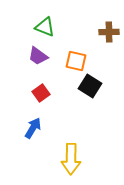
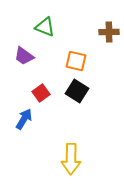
purple trapezoid: moved 14 px left
black square: moved 13 px left, 5 px down
blue arrow: moved 9 px left, 9 px up
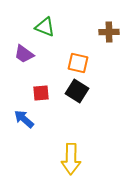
purple trapezoid: moved 2 px up
orange square: moved 2 px right, 2 px down
red square: rotated 30 degrees clockwise
blue arrow: rotated 80 degrees counterclockwise
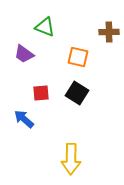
orange square: moved 6 px up
black square: moved 2 px down
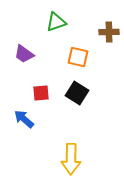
green triangle: moved 11 px right, 5 px up; rotated 40 degrees counterclockwise
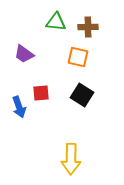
green triangle: rotated 25 degrees clockwise
brown cross: moved 21 px left, 5 px up
black square: moved 5 px right, 2 px down
blue arrow: moved 5 px left, 12 px up; rotated 150 degrees counterclockwise
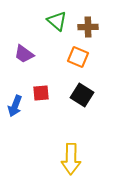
green triangle: moved 1 px right, 1 px up; rotated 35 degrees clockwise
orange square: rotated 10 degrees clockwise
blue arrow: moved 4 px left, 1 px up; rotated 40 degrees clockwise
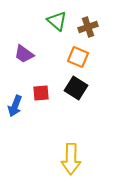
brown cross: rotated 18 degrees counterclockwise
black square: moved 6 px left, 7 px up
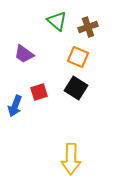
red square: moved 2 px left, 1 px up; rotated 12 degrees counterclockwise
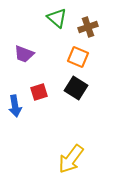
green triangle: moved 3 px up
purple trapezoid: rotated 15 degrees counterclockwise
blue arrow: rotated 30 degrees counterclockwise
yellow arrow: rotated 36 degrees clockwise
